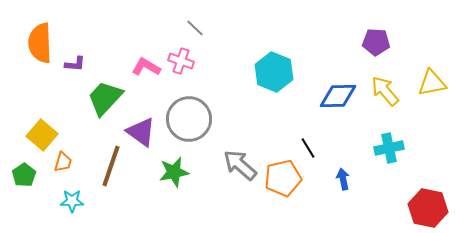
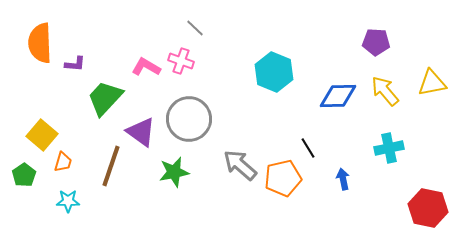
cyan star: moved 4 px left
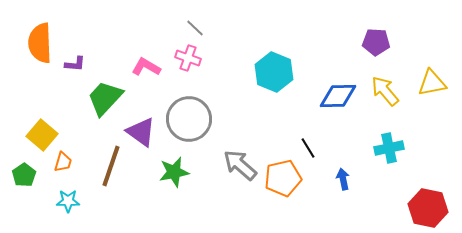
pink cross: moved 7 px right, 3 px up
